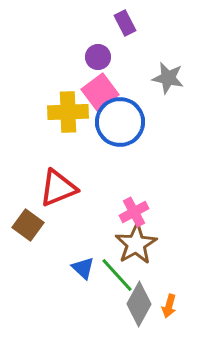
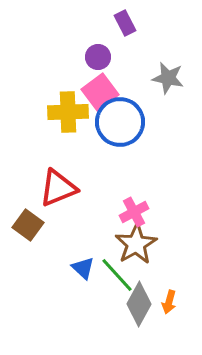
orange arrow: moved 4 px up
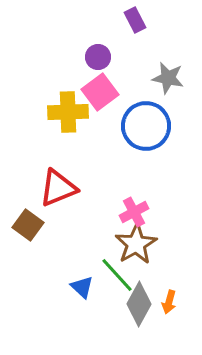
purple rectangle: moved 10 px right, 3 px up
blue circle: moved 26 px right, 4 px down
blue triangle: moved 1 px left, 19 px down
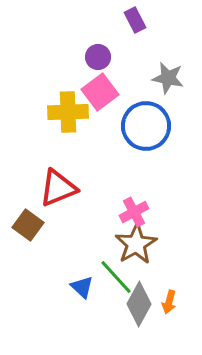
green line: moved 1 px left, 2 px down
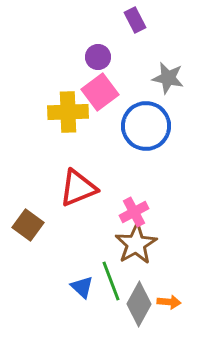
red triangle: moved 20 px right
green line: moved 5 px left, 4 px down; rotated 21 degrees clockwise
orange arrow: rotated 100 degrees counterclockwise
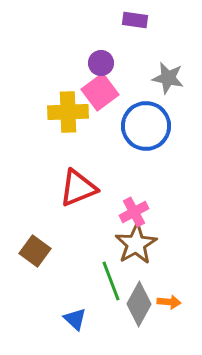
purple rectangle: rotated 55 degrees counterclockwise
purple circle: moved 3 px right, 6 px down
brown square: moved 7 px right, 26 px down
blue triangle: moved 7 px left, 32 px down
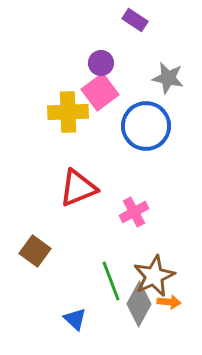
purple rectangle: rotated 25 degrees clockwise
brown star: moved 18 px right, 32 px down; rotated 6 degrees clockwise
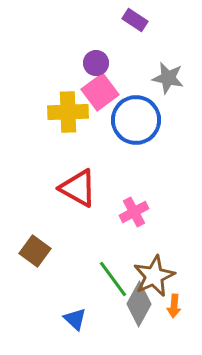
purple circle: moved 5 px left
blue circle: moved 10 px left, 6 px up
red triangle: rotated 51 degrees clockwise
green line: moved 2 px right, 2 px up; rotated 15 degrees counterclockwise
orange arrow: moved 5 px right, 4 px down; rotated 90 degrees clockwise
